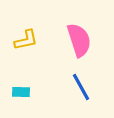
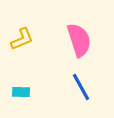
yellow L-shape: moved 4 px left, 1 px up; rotated 10 degrees counterclockwise
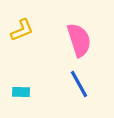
yellow L-shape: moved 9 px up
blue line: moved 2 px left, 3 px up
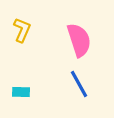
yellow L-shape: rotated 45 degrees counterclockwise
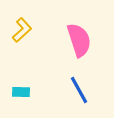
yellow L-shape: rotated 25 degrees clockwise
blue line: moved 6 px down
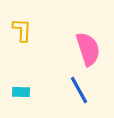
yellow L-shape: rotated 45 degrees counterclockwise
pink semicircle: moved 9 px right, 9 px down
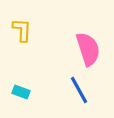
cyan rectangle: rotated 18 degrees clockwise
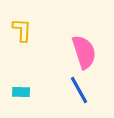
pink semicircle: moved 4 px left, 3 px down
cyan rectangle: rotated 18 degrees counterclockwise
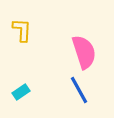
cyan rectangle: rotated 36 degrees counterclockwise
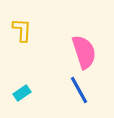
cyan rectangle: moved 1 px right, 1 px down
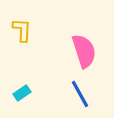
pink semicircle: moved 1 px up
blue line: moved 1 px right, 4 px down
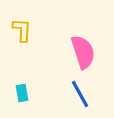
pink semicircle: moved 1 px left, 1 px down
cyan rectangle: rotated 66 degrees counterclockwise
